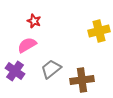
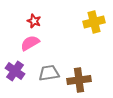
yellow cross: moved 5 px left, 9 px up
pink semicircle: moved 3 px right, 2 px up
gray trapezoid: moved 2 px left, 4 px down; rotated 30 degrees clockwise
brown cross: moved 3 px left
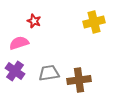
pink semicircle: moved 11 px left; rotated 12 degrees clockwise
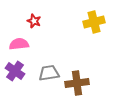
pink semicircle: moved 1 px down; rotated 12 degrees clockwise
brown cross: moved 2 px left, 3 px down
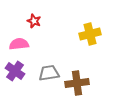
yellow cross: moved 4 px left, 12 px down
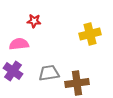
red star: rotated 16 degrees counterclockwise
purple cross: moved 2 px left
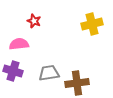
red star: rotated 16 degrees clockwise
yellow cross: moved 2 px right, 10 px up
purple cross: rotated 18 degrees counterclockwise
